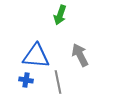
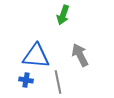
green arrow: moved 3 px right
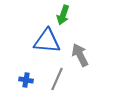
blue triangle: moved 11 px right, 15 px up
gray line: moved 1 px left, 3 px up; rotated 35 degrees clockwise
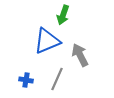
blue triangle: rotated 28 degrees counterclockwise
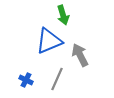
green arrow: rotated 36 degrees counterclockwise
blue triangle: moved 2 px right
blue cross: rotated 16 degrees clockwise
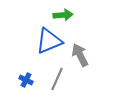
green arrow: rotated 78 degrees counterclockwise
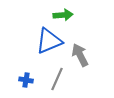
blue cross: rotated 16 degrees counterclockwise
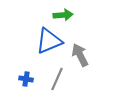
blue cross: moved 1 px up
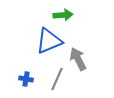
gray arrow: moved 2 px left, 4 px down
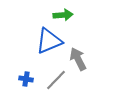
gray line: moved 1 px left, 1 px down; rotated 20 degrees clockwise
